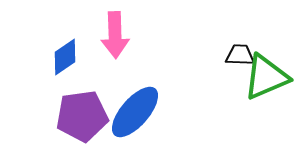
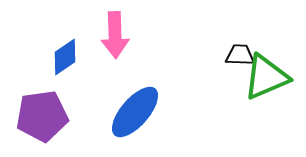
purple pentagon: moved 40 px left
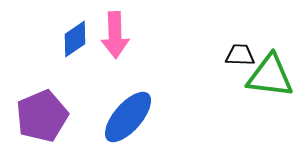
blue diamond: moved 10 px right, 18 px up
green triangle: moved 4 px right, 1 px up; rotated 30 degrees clockwise
blue ellipse: moved 7 px left, 5 px down
purple pentagon: rotated 15 degrees counterclockwise
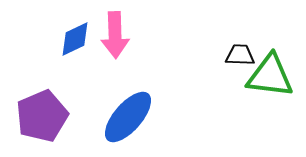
blue diamond: rotated 9 degrees clockwise
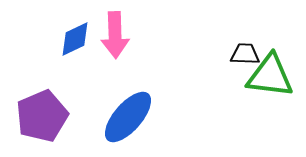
black trapezoid: moved 5 px right, 1 px up
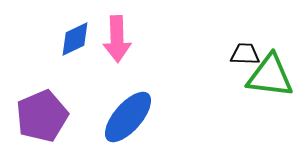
pink arrow: moved 2 px right, 4 px down
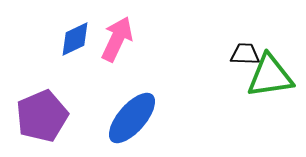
pink arrow: rotated 153 degrees counterclockwise
green triangle: rotated 15 degrees counterclockwise
blue ellipse: moved 4 px right, 1 px down
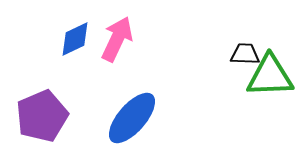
green triangle: rotated 6 degrees clockwise
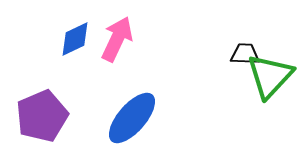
green triangle: rotated 45 degrees counterclockwise
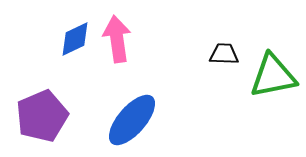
pink arrow: rotated 33 degrees counterclockwise
black trapezoid: moved 21 px left
green triangle: moved 3 px right; rotated 36 degrees clockwise
blue ellipse: moved 2 px down
